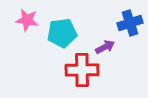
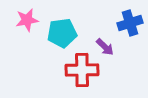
pink star: rotated 20 degrees counterclockwise
purple arrow: rotated 72 degrees clockwise
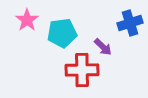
pink star: rotated 25 degrees counterclockwise
purple arrow: moved 2 px left
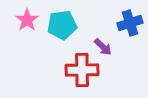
cyan pentagon: moved 8 px up
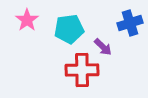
cyan pentagon: moved 7 px right, 4 px down
